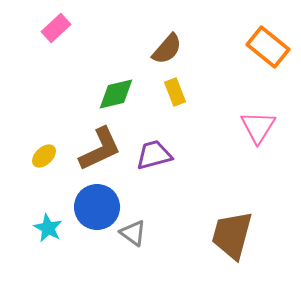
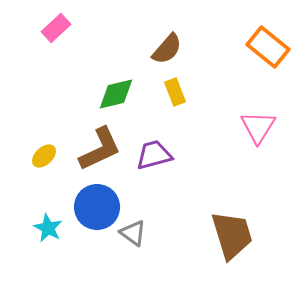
brown trapezoid: rotated 148 degrees clockwise
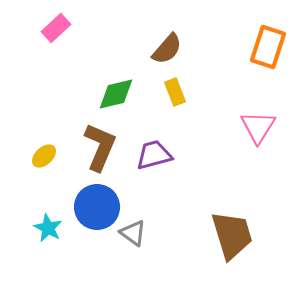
orange rectangle: rotated 69 degrees clockwise
brown L-shape: moved 2 px up; rotated 42 degrees counterclockwise
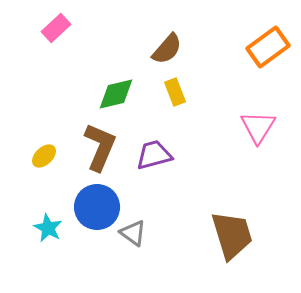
orange rectangle: rotated 36 degrees clockwise
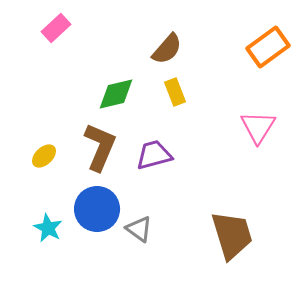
blue circle: moved 2 px down
gray triangle: moved 6 px right, 4 px up
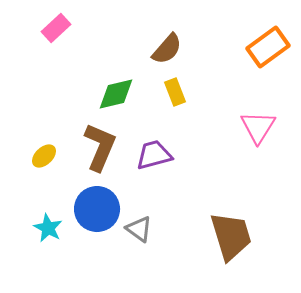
brown trapezoid: moved 1 px left, 1 px down
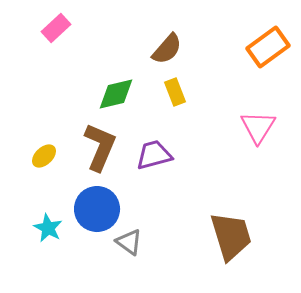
gray triangle: moved 10 px left, 13 px down
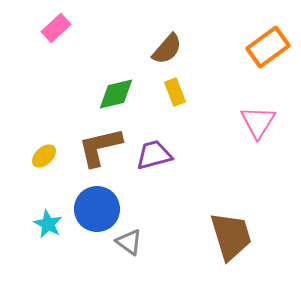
pink triangle: moved 5 px up
brown L-shape: rotated 126 degrees counterclockwise
cyan star: moved 4 px up
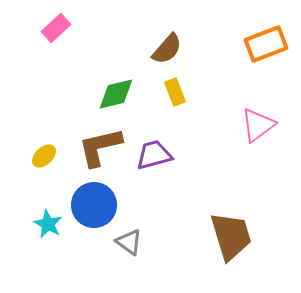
orange rectangle: moved 2 px left, 3 px up; rotated 15 degrees clockwise
pink triangle: moved 3 px down; rotated 21 degrees clockwise
blue circle: moved 3 px left, 4 px up
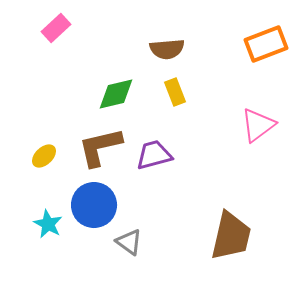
brown semicircle: rotated 44 degrees clockwise
brown trapezoid: rotated 30 degrees clockwise
